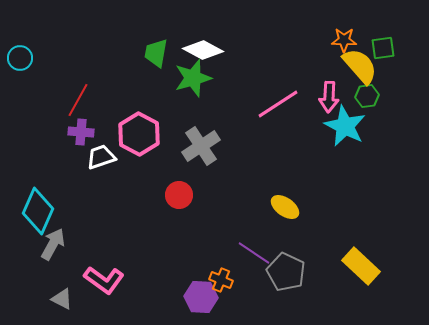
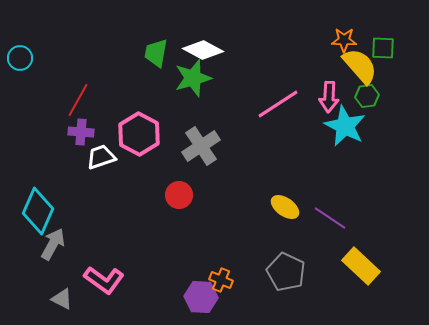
green square: rotated 10 degrees clockwise
purple line: moved 76 px right, 35 px up
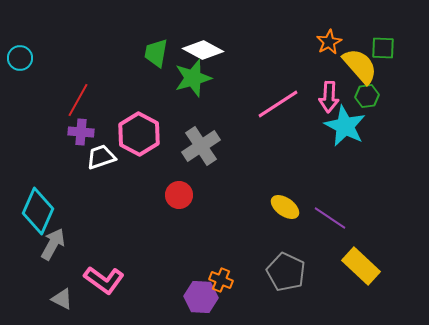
orange star: moved 15 px left, 2 px down; rotated 30 degrees counterclockwise
